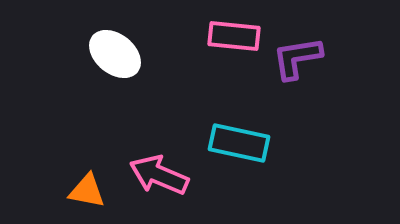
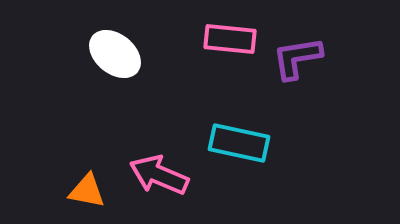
pink rectangle: moved 4 px left, 3 px down
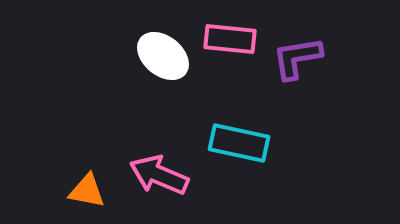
white ellipse: moved 48 px right, 2 px down
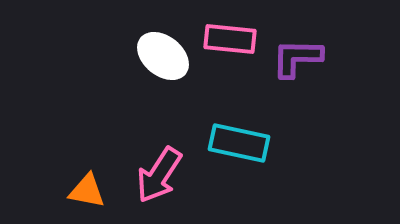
purple L-shape: rotated 10 degrees clockwise
pink arrow: rotated 80 degrees counterclockwise
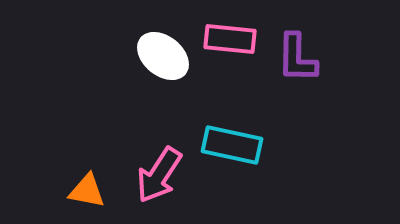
purple L-shape: rotated 90 degrees counterclockwise
cyan rectangle: moved 7 px left, 2 px down
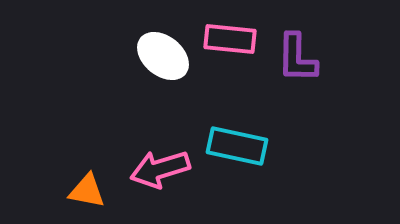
cyan rectangle: moved 5 px right, 1 px down
pink arrow: moved 1 px right, 6 px up; rotated 40 degrees clockwise
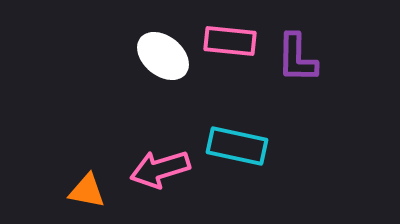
pink rectangle: moved 2 px down
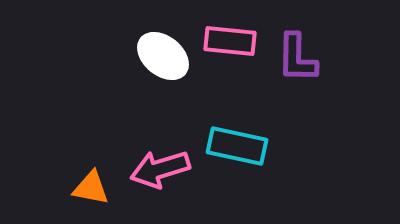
orange triangle: moved 4 px right, 3 px up
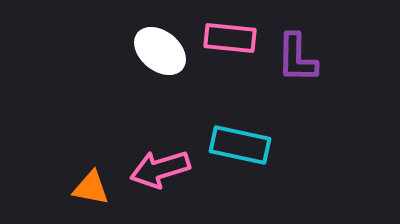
pink rectangle: moved 3 px up
white ellipse: moved 3 px left, 5 px up
cyan rectangle: moved 3 px right, 1 px up
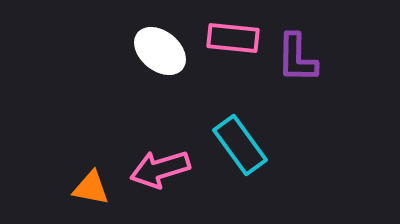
pink rectangle: moved 3 px right
cyan rectangle: rotated 42 degrees clockwise
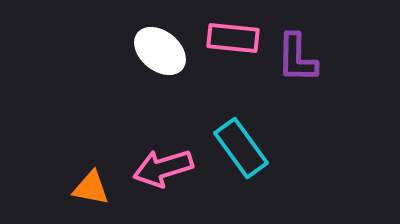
cyan rectangle: moved 1 px right, 3 px down
pink arrow: moved 3 px right, 1 px up
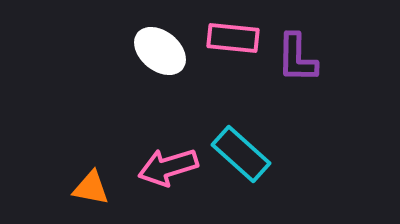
cyan rectangle: moved 6 px down; rotated 12 degrees counterclockwise
pink arrow: moved 5 px right, 1 px up
